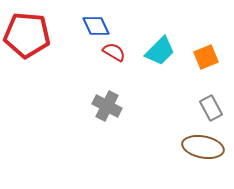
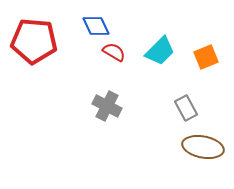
red pentagon: moved 7 px right, 6 px down
gray rectangle: moved 25 px left
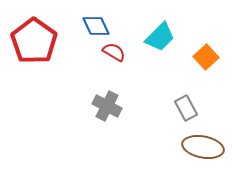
red pentagon: rotated 30 degrees clockwise
cyan trapezoid: moved 14 px up
orange square: rotated 20 degrees counterclockwise
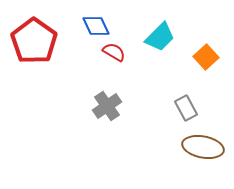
gray cross: rotated 28 degrees clockwise
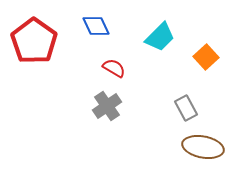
red semicircle: moved 16 px down
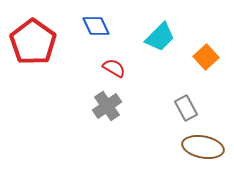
red pentagon: moved 1 px left, 1 px down
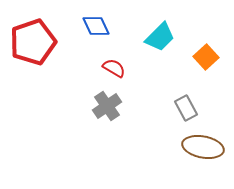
red pentagon: rotated 18 degrees clockwise
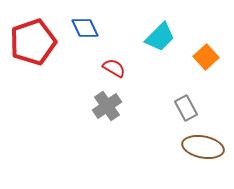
blue diamond: moved 11 px left, 2 px down
